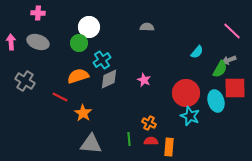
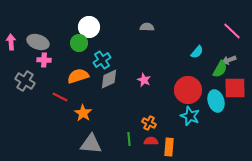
pink cross: moved 6 px right, 47 px down
red circle: moved 2 px right, 3 px up
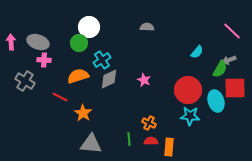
cyan star: rotated 18 degrees counterclockwise
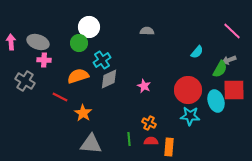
gray semicircle: moved 4 px down
pink star: moved 6 px down
red square: moved 1 px left, 2 px down
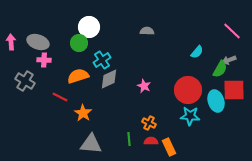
orange rectangle: rotated 30 degrees counterclockwise
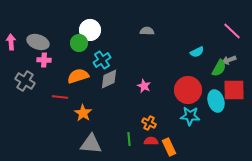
white circle: moved 1 px right, 3 px down
cyan semicircle: rotated 24 degrees clockwise
green semicircle: moved 1 px left, 1 px up
red line: rotated 21 degrees counterclockwise
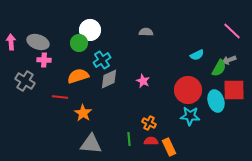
gray semicircle: moved 1 px left, 1 px down
cyan semicircle: moved 3 px down
pink star: moved 1 px left, 5 px up
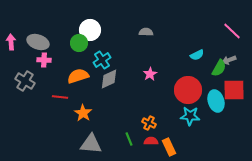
pink star: moved 7 px right, 7 px up; rotated 16 degrees clockwise
green line: rotated 16 degrees counterclockwise
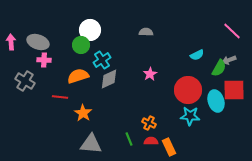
green circle: moved 2 px right, 2 px down
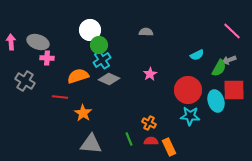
green circle: moved 18 px right
pink cross: moved 3 px right, 2 px up
gray diamond: rotated 50 degrees clockwise
